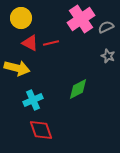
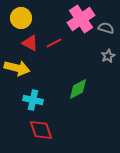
gray semicircle: moved 1 px down; rotated 42 degrees clockwise
red line: moved 3 px right; rotated 14 degrees counterclockwise
gray star: rotated 24 degrees clockwise
cyan cross: rotated 36 degrees clockwise
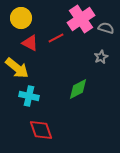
red line: moved 2 px right, 5 px up
gray star: moved 7 px left, 1 px down
yellow arrow: rotated 25 degrees clockwise
cyan cross: moved 4 px left, 4 px up
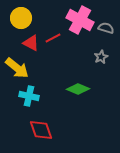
pink cross: moved 1 px left, 1 px down; rotated 28 degrees counterclockwise
red line: moved 3 px left
red triangle: moved 1 px right
green diamond: rotated 50 degrees clockwise
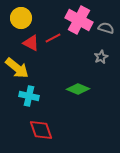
pink cross: moved 1 px left
